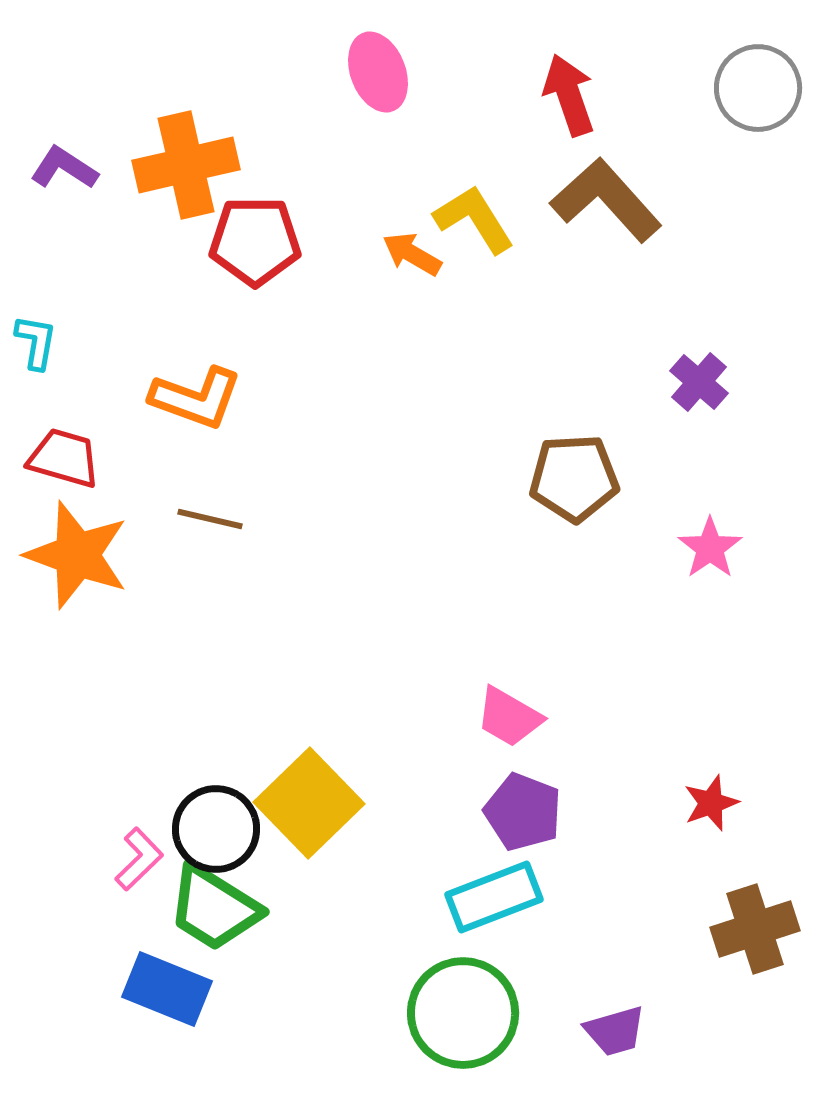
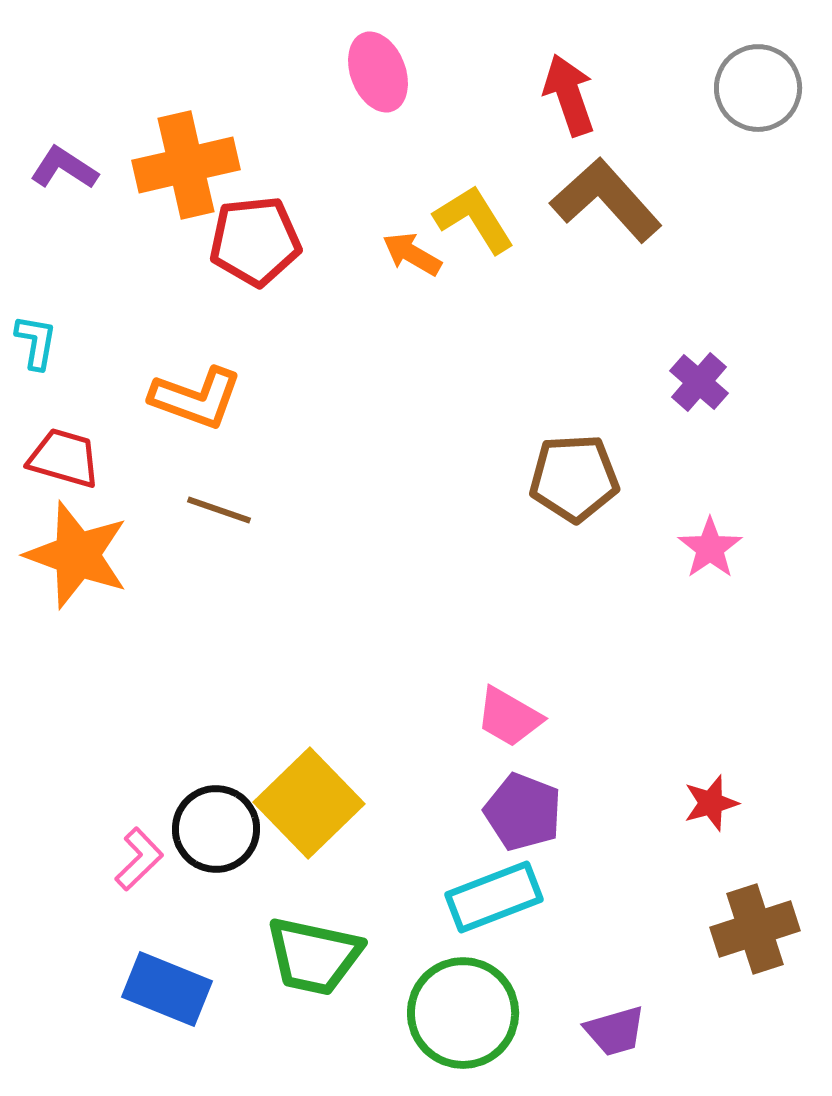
red pentagon: rotated 6 degrees counterclockwise
brown line: moved 9 px right, 9 px up; rotated 6 degrees clockwise
red star: rotated 4 degrees clockwise
green trapezoid: moved 100 px right, 48 px down; rotated 20 degrees counterclockwise
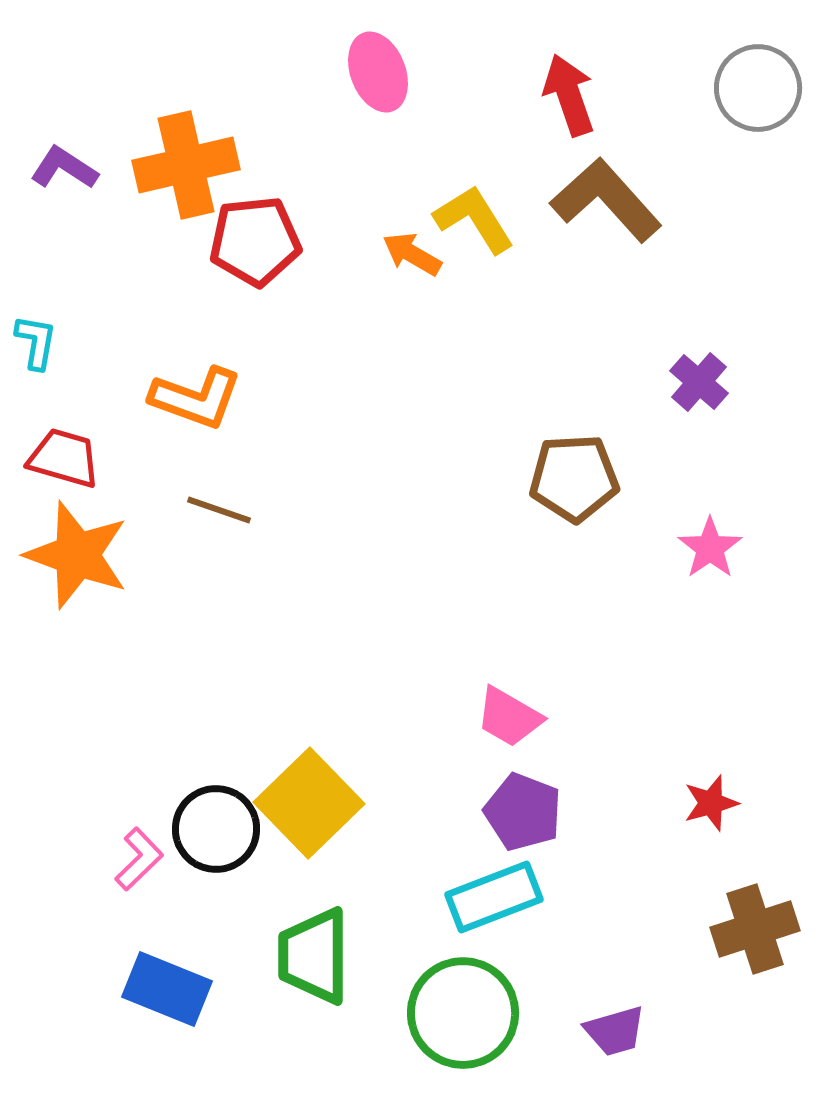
green trapezoid: rotated 78 degrees clockwise
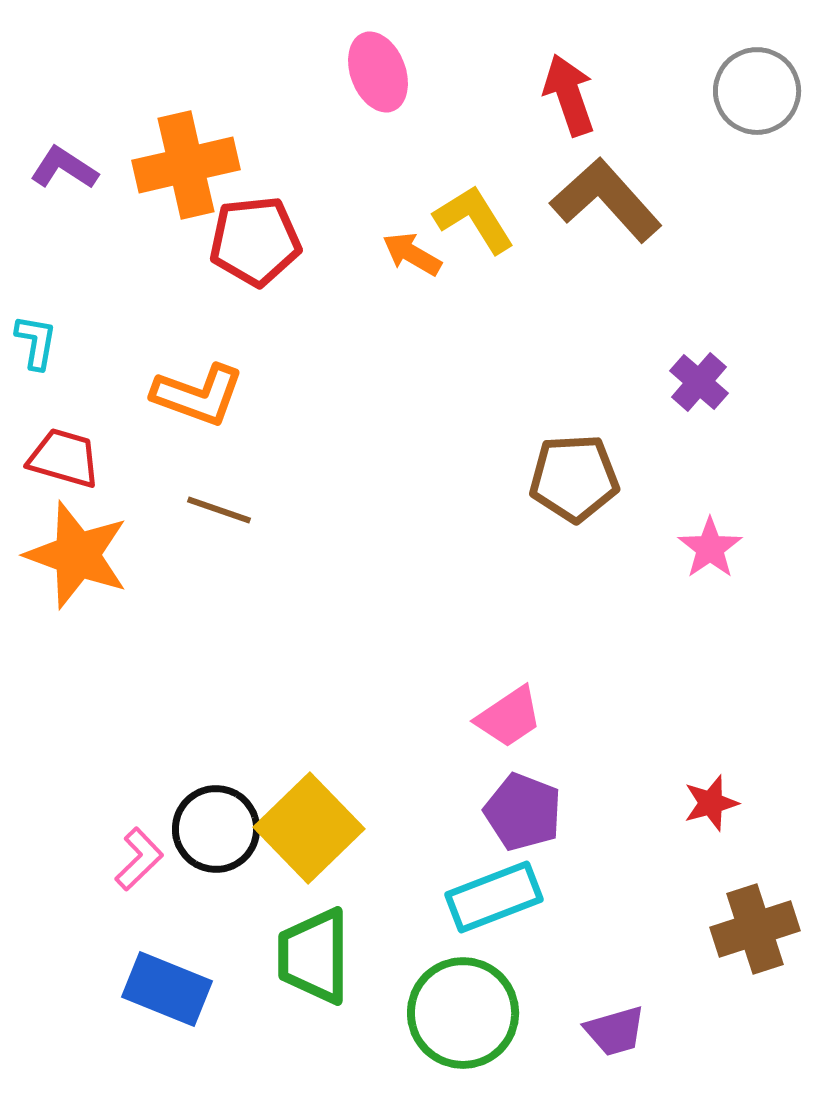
gray circle: moved 1 px left, 3 px down
orange L-shape: moved 2 px right, 3 px up
pink trapezoid: rotated 64 degrees counterclockwise
yellow square: moved 25 px down
